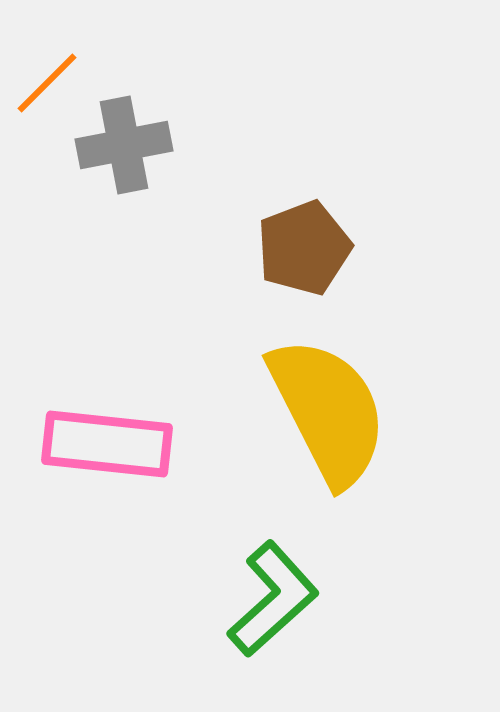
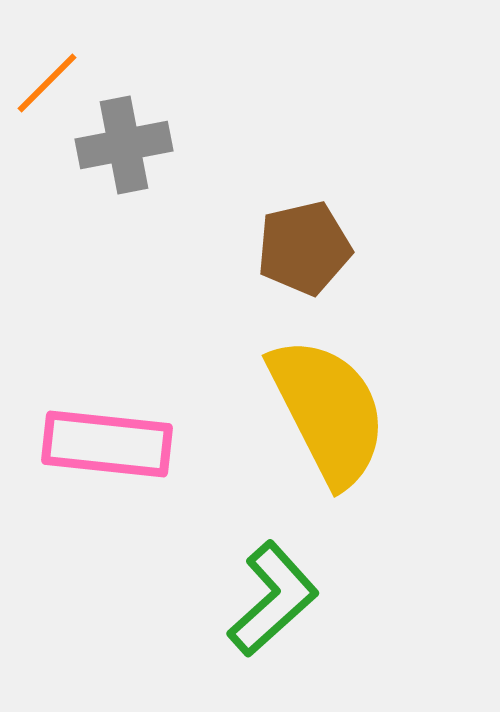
brown pentagon: rotated 8 degrees clockwise
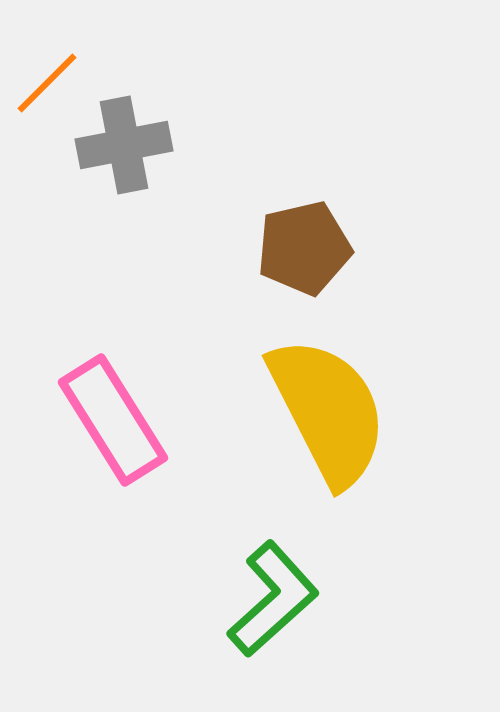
pink rectangle: moved 6 px right, 24 px up; rotated 52 degrees clockwise
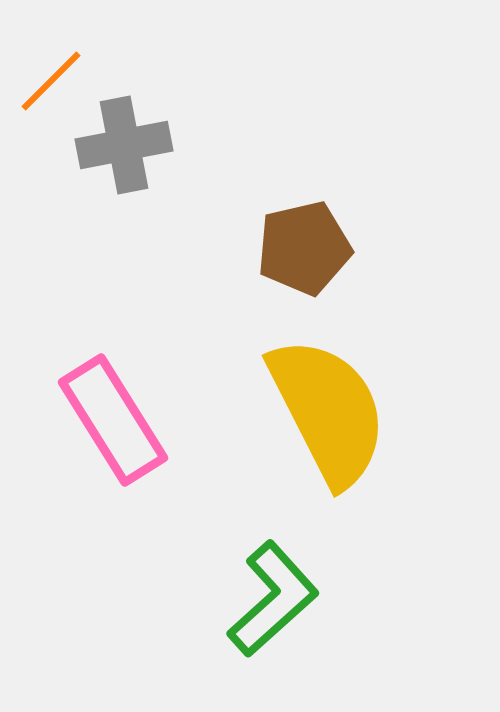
orange line: moved 4 px right, 2 px up
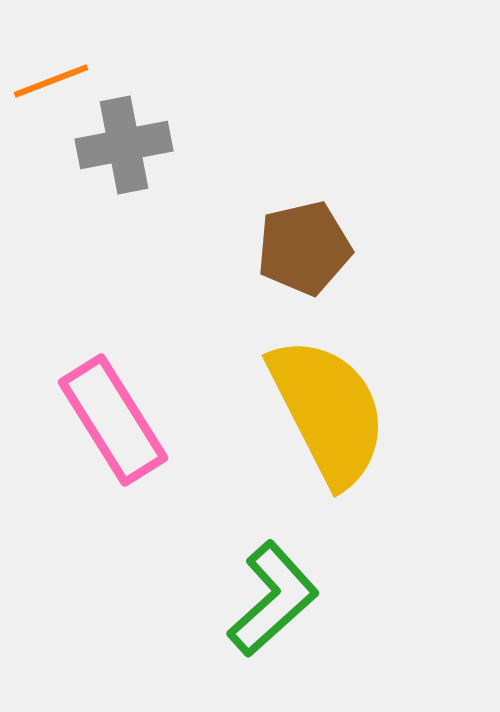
orange line: rotated 24 degrees clockwise
